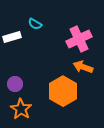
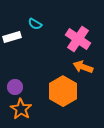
pink cross: moved 1 px left; rotated 30 degrees counterclockwise
purple circle: moved 3 px down
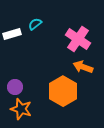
cyan semicircle: rotated 112 degrees clockwise
white rectangle: moved 3 px up
orange star: rotated 15 degrees counterclockwise
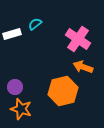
orange hexagon: rotated 16 degrees clockwise
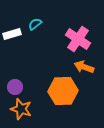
orange arrow: moved 1 px right
orange hexagon: rotated 12 degrees clockwise
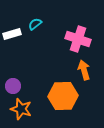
pink cross: rotated 15 degrees counterclockwise
orange arrow: moved 3 px down; rotated 54 degrees clockwise
purple circle: moved 2 px left, 1 px up
orange hexagon: moved 5 px down
